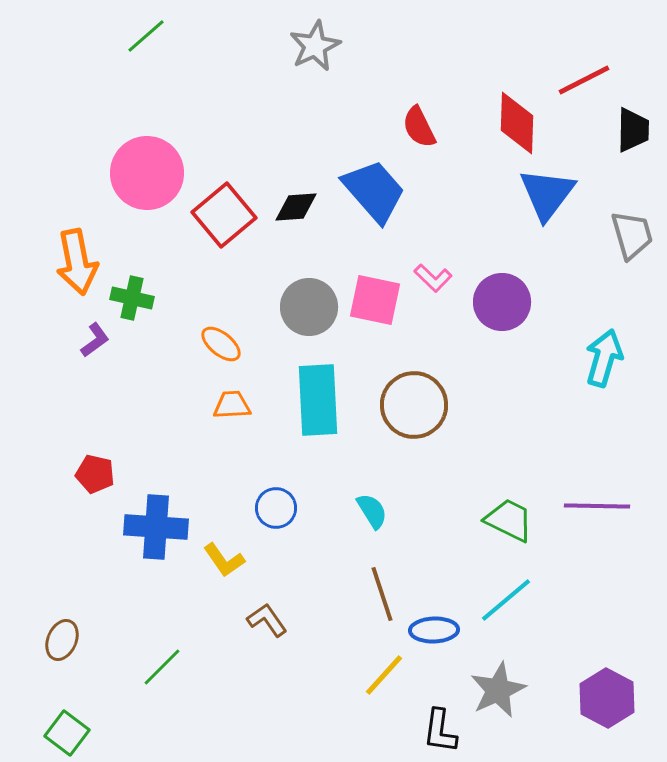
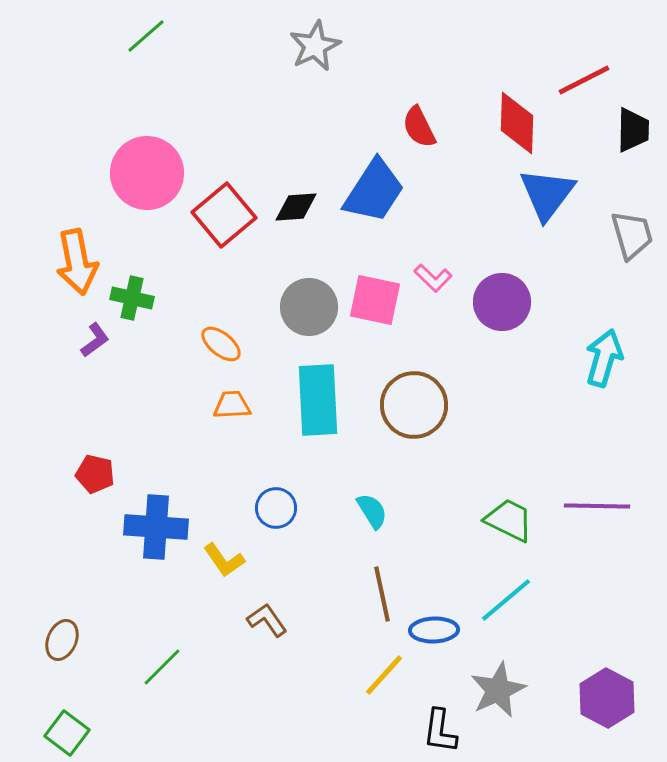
blue trapezoid at (374, 191): rotated 74 degrees clockwise
brown line at (382, 594): rotated 6 degrees clockwise
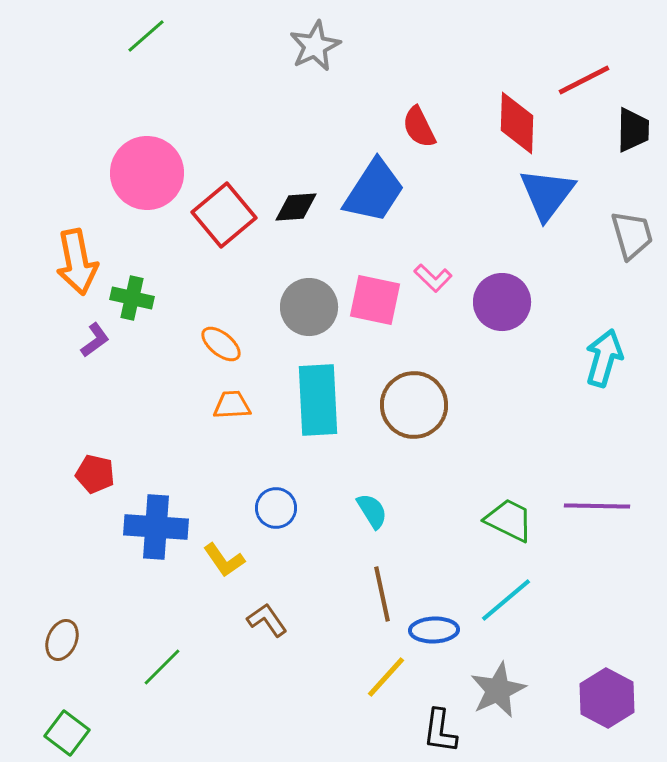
yellow line at (384, 675): moved 2 px right, 2 px down
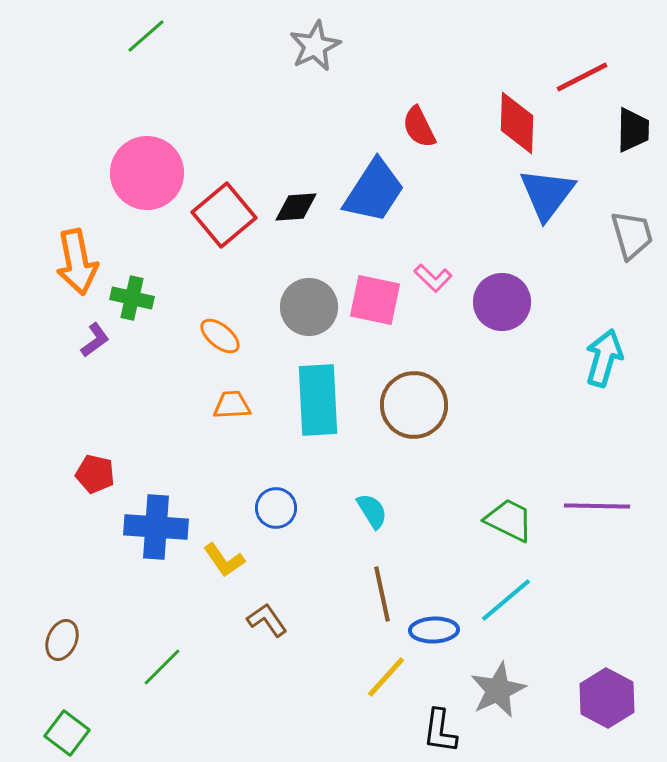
red line at (584, 80): moved 2 px left, 3 px up
orange ellipse at (221, 344): moved 1 px left, 8 px up
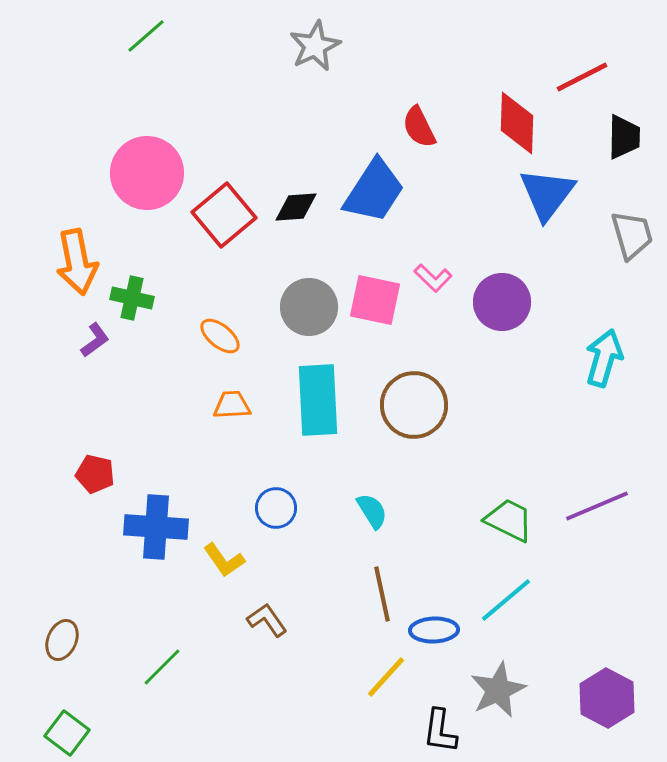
black trapezoid at (633, 130): moved 9 px left, 7 px down
purple line at (597, 506): rotated 24 degrees counterclockwise
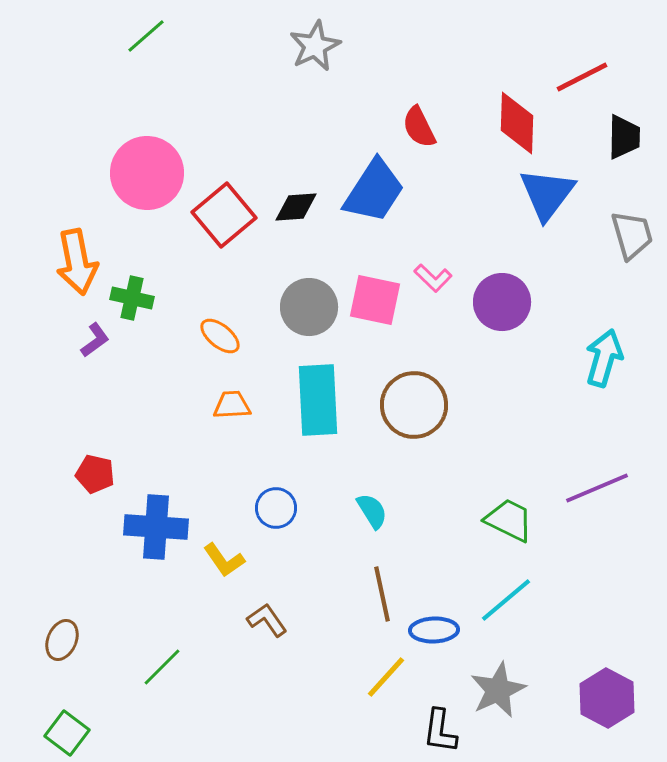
purple line at (597, 506): moved 18 px up
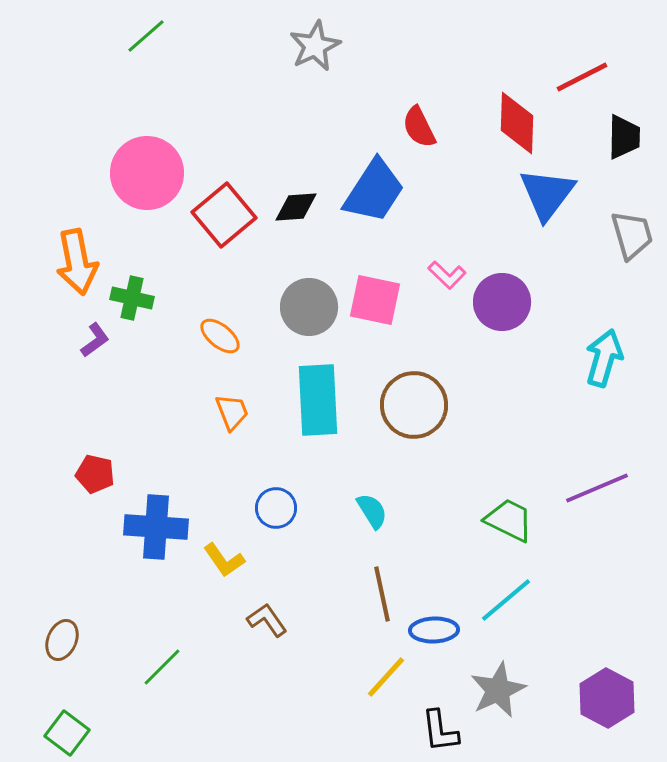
pink L-shape at (433, 278): moved 14 px right, 3 px up
orange trapezoid at (232, 405): moved 7 px down; rotated 72 degrees clockwise
black L-shape at (440, 731): rotated 15 degrees counterclockwise
